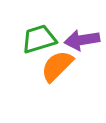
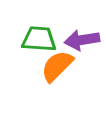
green trapezoid: rotated 21 degrees clockwise
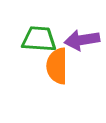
orange semicircle: rotated 45 degrees counterclockwise
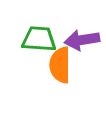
orange semicircle: moved 3 px right, 1 px up
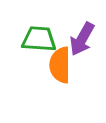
purple arrow: moved 1 px up; rotated 52 degrees counterclockwise
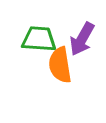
orange semicircle: rotated 9 degrees counterclockwise
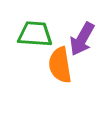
green trapezoid: moved 4 px left, 5 px up
